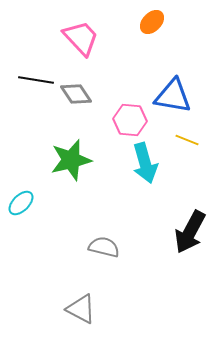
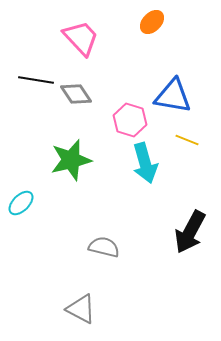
pink hexagon: rotated 12 degrees clockwise
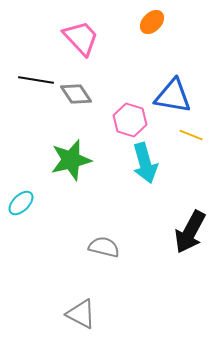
yellow line: moved 4 px right, 5 px up
gray triangle: moved 5 px down
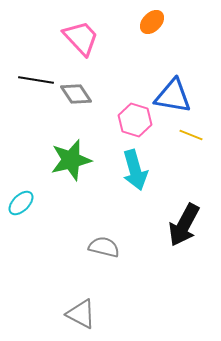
pink hexagon: moved 5 px right
cyan arrow: moved 10 px left, 7 px down
black arrow: moved 6 px left, 7 px up
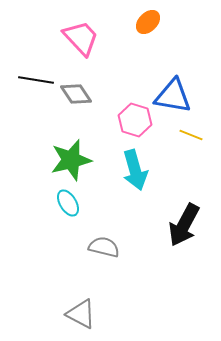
orange ellipse: moved 4 px left
cyan ellipse: moved 47 px right; rotated 76 degrees counterclockwise
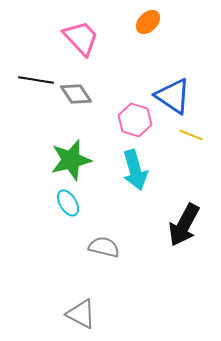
blue triangle: rotated 24 degrees clockwise
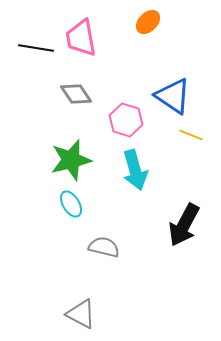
pink trapezoid: rotated 147 degrees counterclockwise
black line: moved 32 px up
pink hexagon: moved 9 px left
cyan ellipse: moved 3 px right, 1 px down
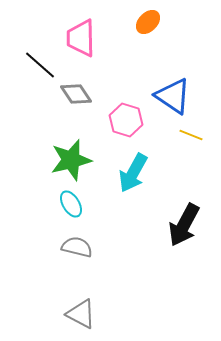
pink trapezoid: rotated 9 degrees clockwise
black line: moved 4 px right, 17 px down; rotated 32 degrees clockwise
cyan arrow: moved 2 px left, 3 px down; rotated 45 degrees clockwise
gray semicircle: moved 27 px left
